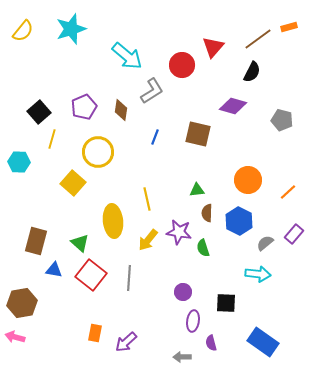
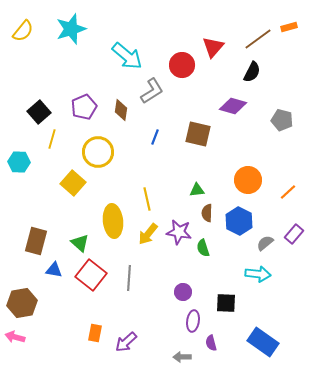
yellow arrow at (148, 240): moved 6 px up
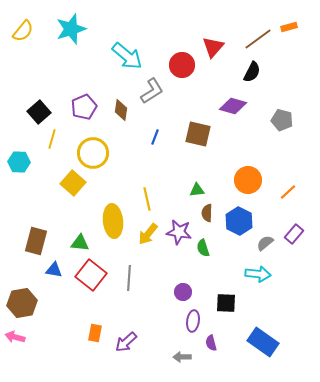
yellow circle at (98, 152): moved 5 px left, 1 px down
green triangle at (80, 243): rotated 36 degrees counterclockwise
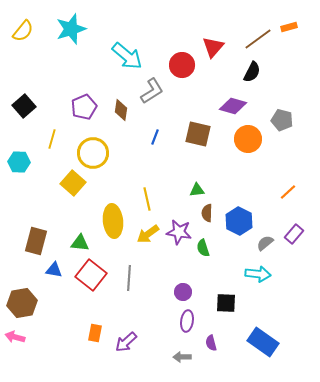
black square at (39, 112): moved 15 px left, 6 px up
orange circle at (248, 180): moved 41 px up
yellow arrow at (148, 234): rotated 15 degrees clockwise
purple ellipse at (193, 321): moved 6 px left
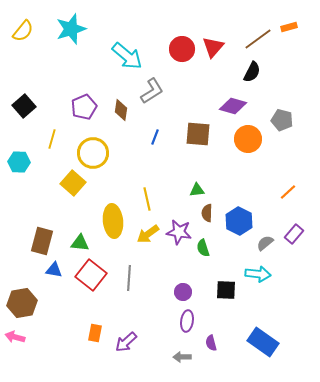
red circle at (182, 65): moved 16 px up
brown square at (198, 134): rotated 8 degrees counterclockwise
brown rectangle at (36, 241): moved 6 px right
black square at (226, 303): moved 13 px up
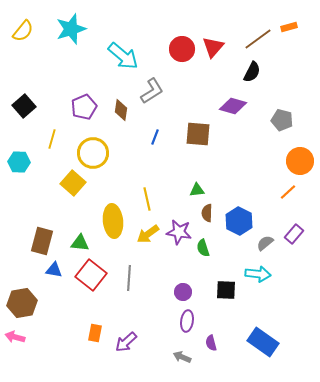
cyan arrow at (127, 56): moved 4 px left
orange circle at (248, 139): moved 52 px right, 22 px down
gray arrow at (182, 357): rotated 24 degrees clockwise
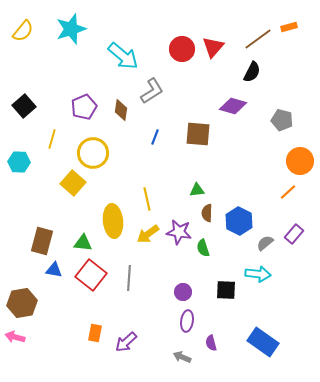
green triangle at (80, 243): moved 3 px right
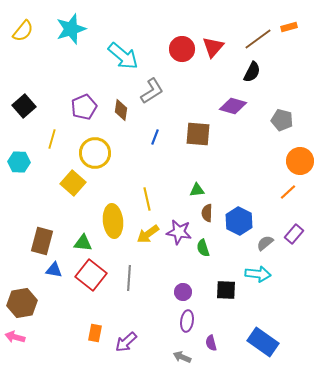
yellow circle at (93, 153): moved 2 px right
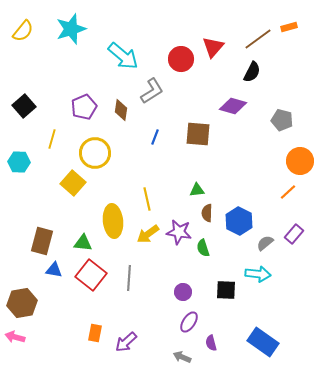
red circle at (182, 49): moved 1 px left, 10 px down
purple ellipse at (187, 321): moved 2 px right, 1 px down; rotated 25 degrees clockwise
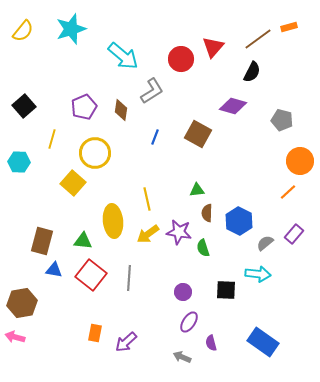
brown square at (198, 134): rotated 24 degrees clockwise
green triangle at (83, 243): moved 2 px up
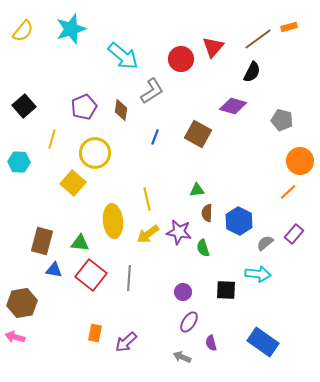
green triangle at (83, 241): moved 3 px left, 2 px down
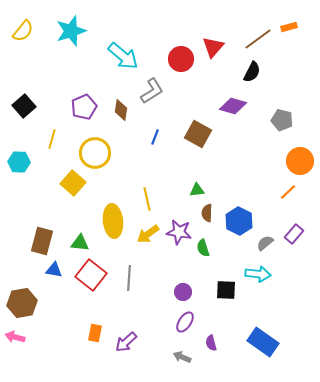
cyan star at (71, 29): moved 2 px down
purple ellipse at (189, 322): moved 4 px left
